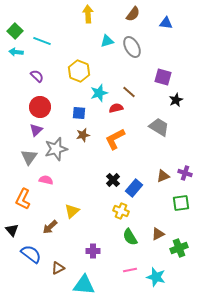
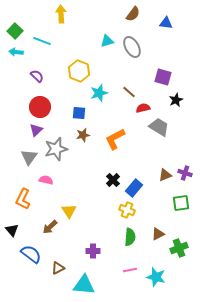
yellow arrow at (88, 14): moved 27 px left
red semicircle at (116, 108): moved 27 px right
brown triangle at (163, 176): moved 2 px right, 1 px up
yellow triangle at (72, 211): moved 3 px left; rotated 21 degrees counterclockwise
yellow cross at (121, 211): moved 6 px right, 1 px up
green semicircle at (130, 237): rotated 144 degrees counterclockwise
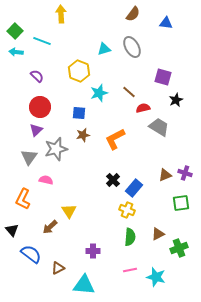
cyan triangle at (107, 41): moved 3 px left, 8 px down
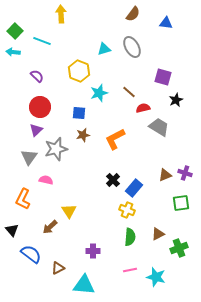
cyan arrow at (16, 52): moved 3 px left
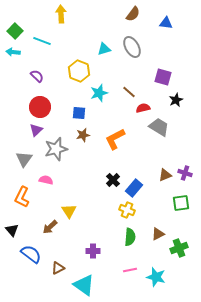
gray triangle at (29, 157): moved 5 px left, 2 px down
orange L-shape at (23, 199): moved 1 px left, 2 px up
cyan triangle at (84, 285): rotated 30 degrees clockwise
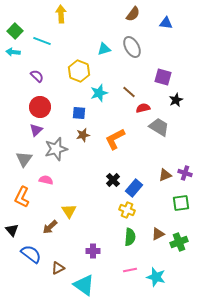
green cross at (179, 248): moved 6 px up
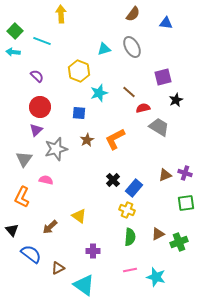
purple square at (163, 77): rotated 30 degrees counterclockwise
brown star at (83, 135): moved 4 px right, 5 px down; rotated 16 degrees counterclockwise
green square at (181, 203): moved 5 px right
yellow triangle at (69, 211): moved 10 px right, 5 px down; rotated 21 degrees counterclockwise
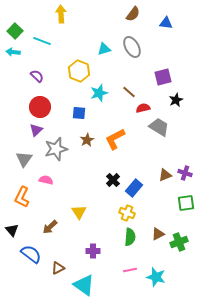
yellow cross at (127, 210): moved 3 px down
yellow triangle at (79, 216): moved 4 px up; rotated 21 degrees clockwise
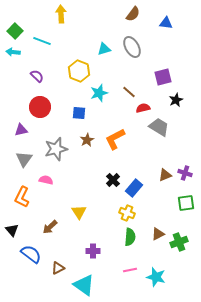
purple triangle at (36, 130): moved 15 px left; rotated 32 degrees clockwise
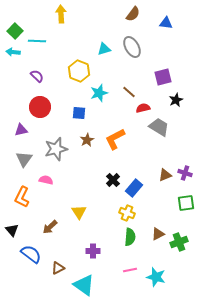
cyan line at (42, 41): moved 5 px left; rotated 18 degrees counterclockwise
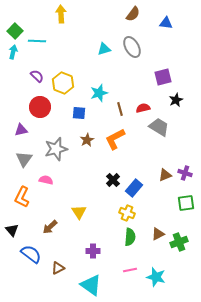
cyan arrow at (13, 52): rotated 96 degrees clockwise
yellow hexagon at (79, 71): moved 16 px left, 12 px down
brown line at (129, 92): moved 9 px left, 17 px down; rotated 32 degrees clockwise
cyan triangle at (84, 285): moved 7 px right
